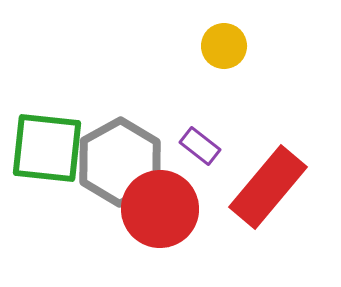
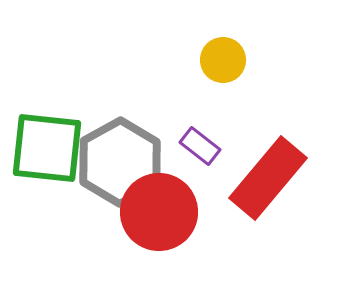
yellow circle: moved 1 px left, 14 px down
red rectangle: moved 9 px up
red circle: moved 1 px left, 3 px down
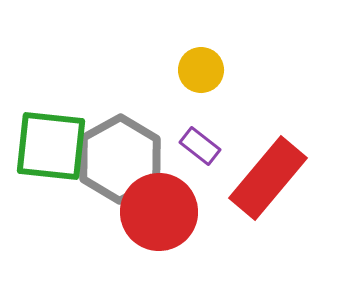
yellow circle: moved 22 px left, 10 px down
green square: moved 4 px right, 2 px up
gray hexagon: moved 3 px up
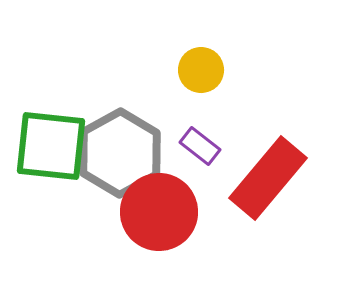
gray hexagon: moved 6 px up
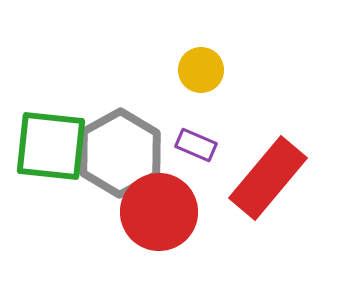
purple rectangle: moved 4 px left, 1 px up; rotated 15 degrees counterclockwise
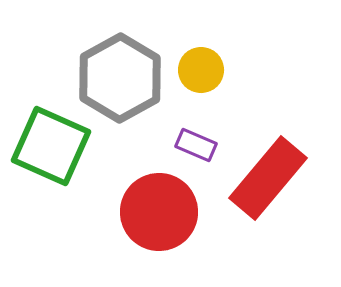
green square: rotated 18 degrees clockwise
gray hexagon: moved 75 px up
